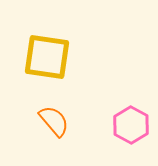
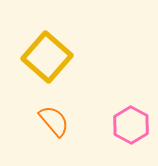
yellow square: rotated 33 degrees clockwise
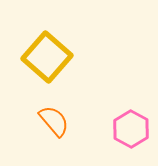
pink hexagon: moved 4 px down
